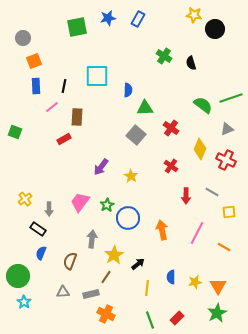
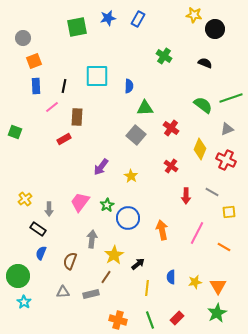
black semicircle at (191, 63): moved 14 px right; rotated 128 degrees clockwise
blue semicircle at (128, 90): moved 1 px right, 4 px up
orange cross at (106, 314): moved 12 px right, 6 px down; rotated 12 degrees counterclockwise
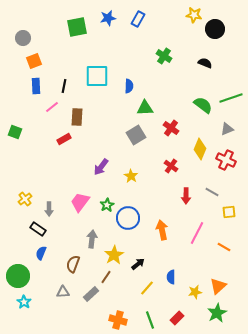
gray square at (136, 135): rotated 18 degrees clockwise
brown semicircle at (70, 261): moved 3 px right, 3 px down
yellow star at (195, 282): moved 10 px down
orange triangle at (218, 286): rotated 18 degrees clockwise
yellow line at (147, 288): rotated 35 degrees clockwise
gray rectangle at (91, 294): rotated 28 degrees counterclockwise
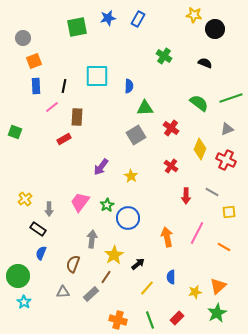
green semicircle at (203, 105): moved 4 px left, 2 px up
orange arrow at (162, 230): moved 5 px right, 7 px down
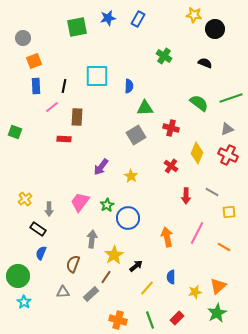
red cross at (171, 128): rotated 21 degrees counterclockwise
red rectangle at (64, 139): rotated 32 degrees clockwise
yellow diamond at (200, 149): moved 3 px left, 4 px down
red cross at (226, 160): moved 2 px right, 5 px up
black arrow at (138, 264): moved 2 px left, 2 px down
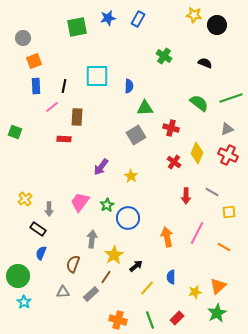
black circle at (215, 29): moved 2 px right, 4 px up
red cross at (171, 166): moved 3 px right, 4 px up
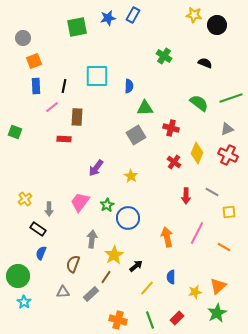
blue rectangle at (138, 19): moved 5 px left, 4 px up
purple arrow at (101, 167): moved 5 px left, 1 px down
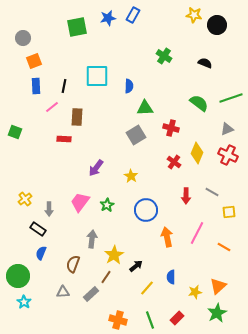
blue circle at (128, 218): moved 18 px right, 8 px up
